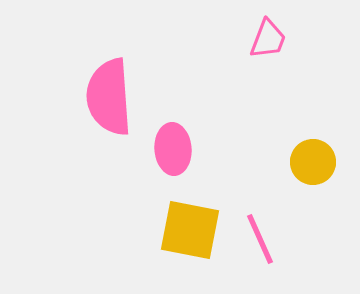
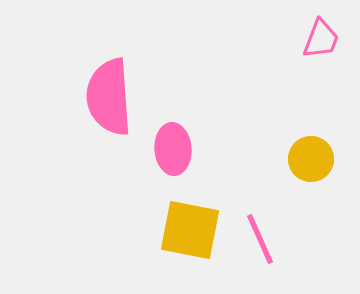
pink trapezoid: moved 53 px right
yellow circle: moved 2 px left, 3 px up
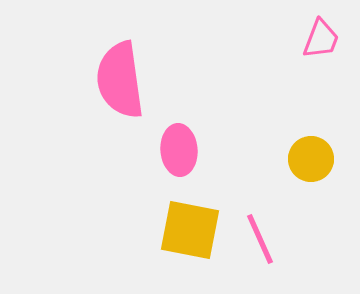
pink semicircle: moved 11 px right, 17 px up; rotated 4 degrees counterclockwise
pink ellipse: moved 6 px right, 1 px down
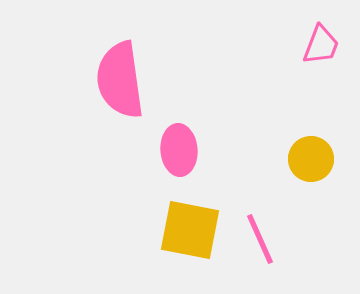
pink trapezoid: moved 6 px down
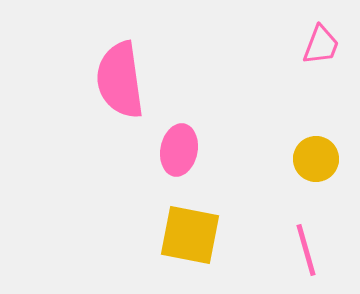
pink ellipse: rotated 15 degrees clockwise
yellow circle: moved 5 px right
yellow square: moved 5 px down
pink line: moved 46 px right, 11 px down; rotated 8 degrees clockwise
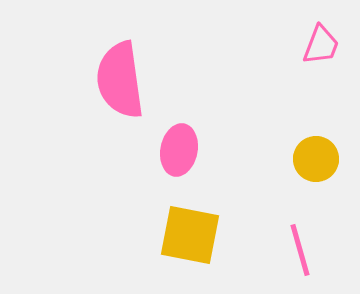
pink line: moved 6 px left
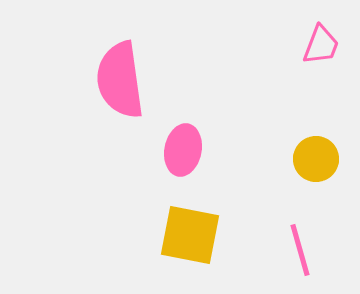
pink ellipse: moved 4 px right
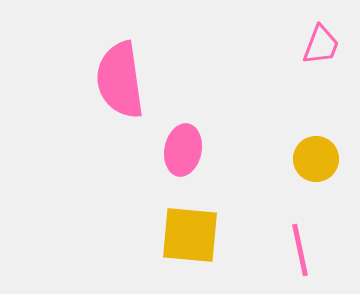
yellow square: rotated 6 degrees counterclockwise
pink line: rotated 4 degrees clockwise
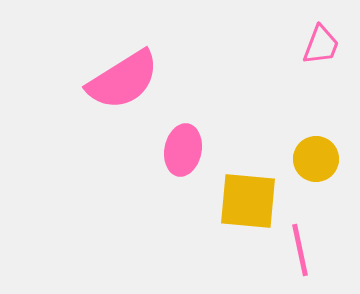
pink semicircle: moved 3 px right; rotated 114 degrees counterclockwise
yellow square: moved 58 px right, 34 px up
